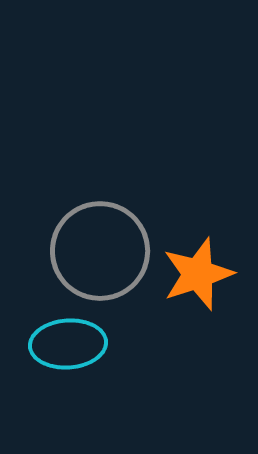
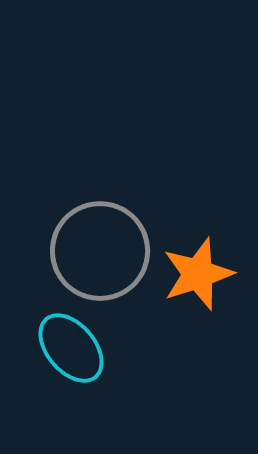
cyan ellipse: moved 3 px right, 4 px down; rotated 54 degrees clockwise
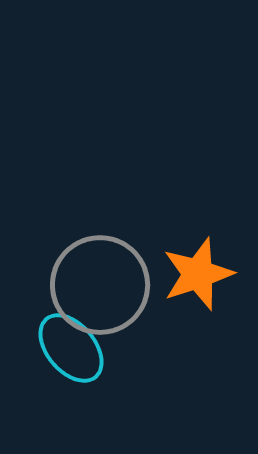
gray circle: moved 34 px down
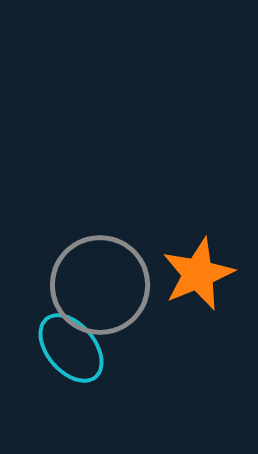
orange star: rotated 4 degrees counterclockwise
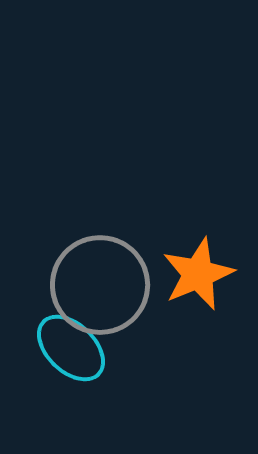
cyan ellipse: rotated 6 degrees counterclockwise
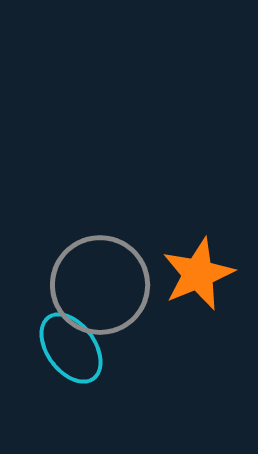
cyan ellipse: rotated 10 degrees clockwise
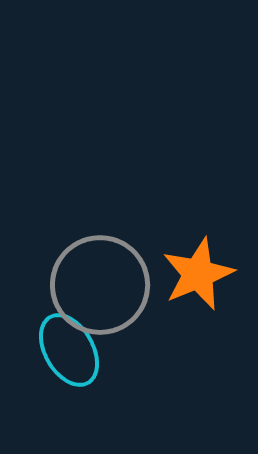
cyan ellipse: moved 2 px left, 2 px down; rotated 6 degrees clockwise
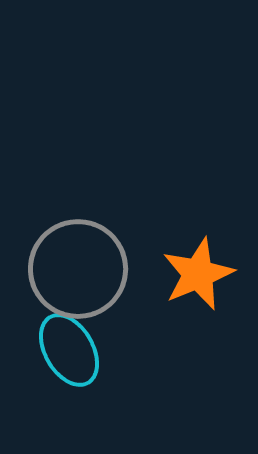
gray circle: moved 22 px left, 16 px up
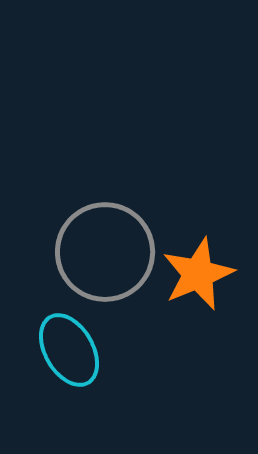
gray circle: moved 27 px right, 17 px up
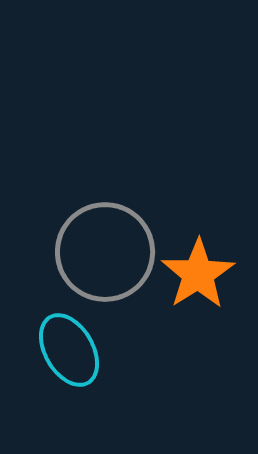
orange star: rotated 10 degrees counterclockwise
